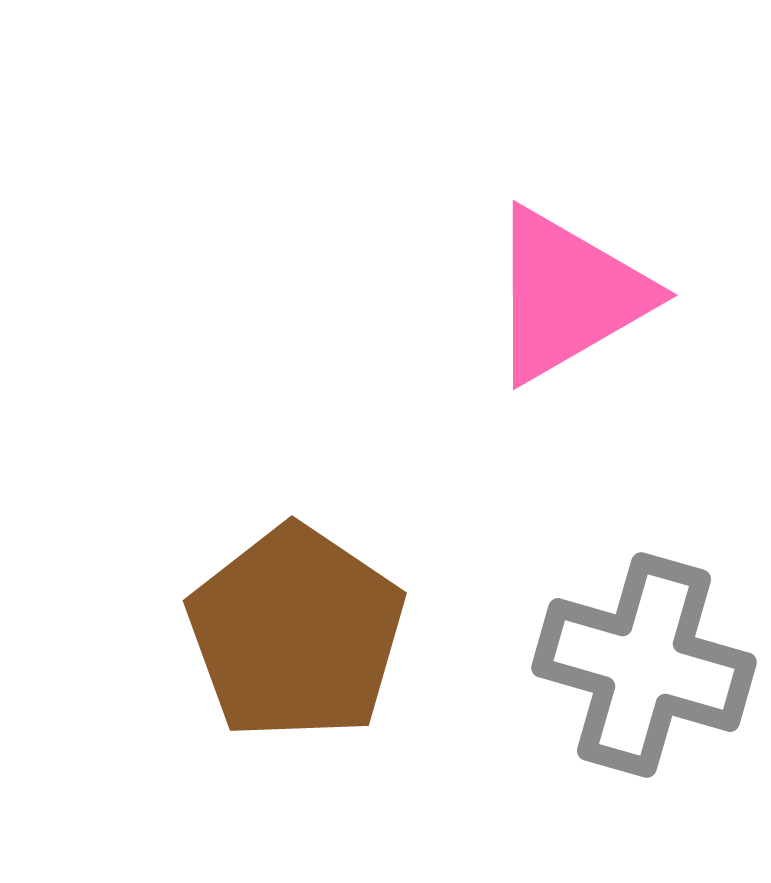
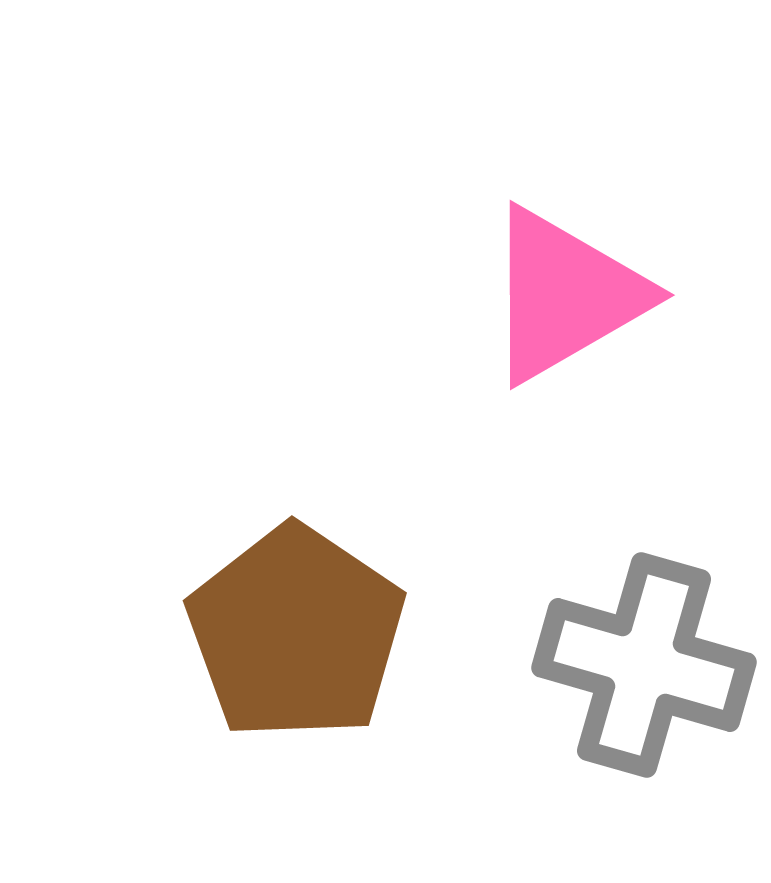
pink triangle: moved 3 px left
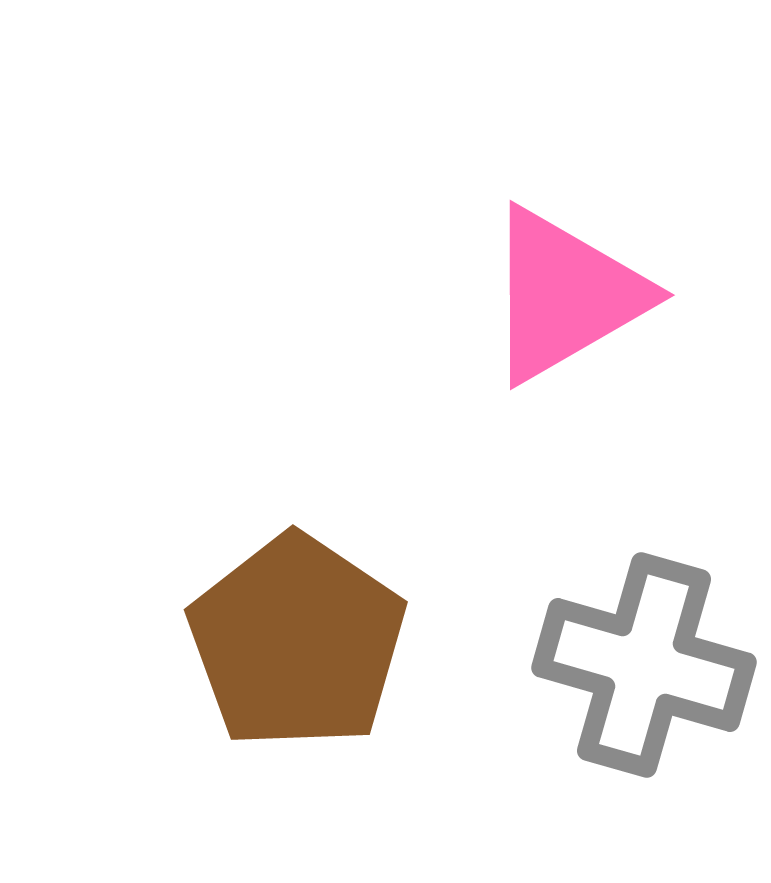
brown pentagon: moved 1 px right, 9 px down
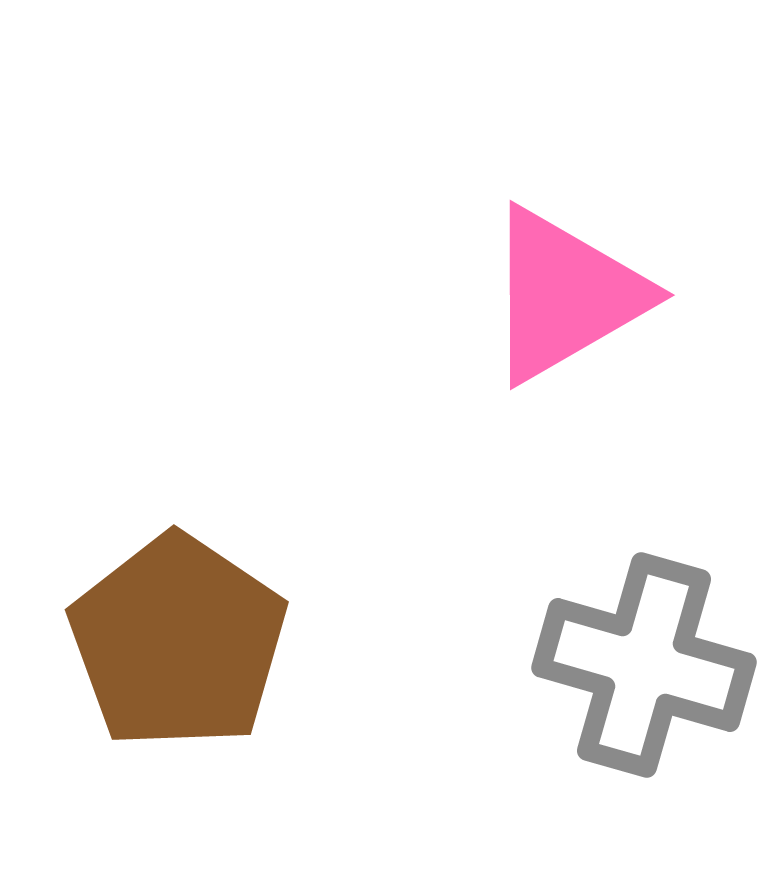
brown pentagon: moved 119 px left
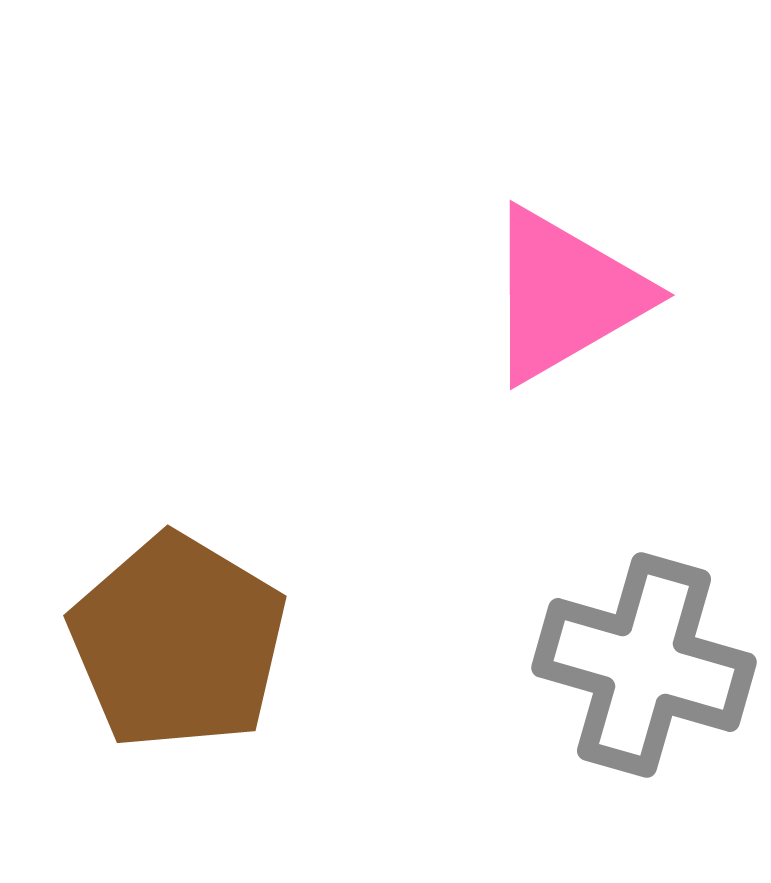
brown pentagon: rotated 3 degrees counterclockwise
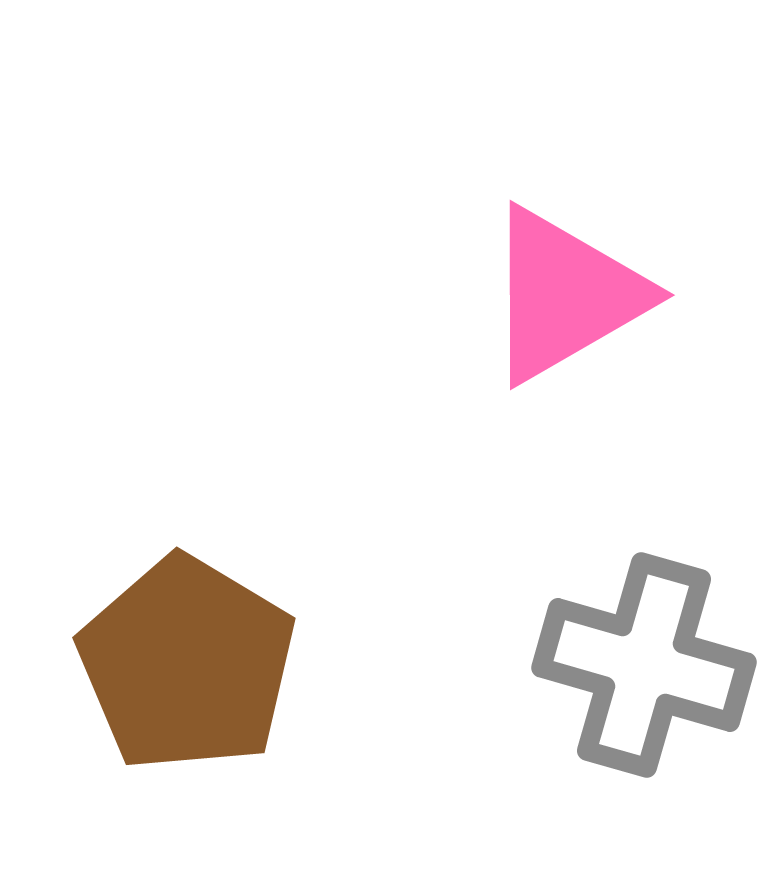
brown pentagon: moved 9 px right, 22 px down
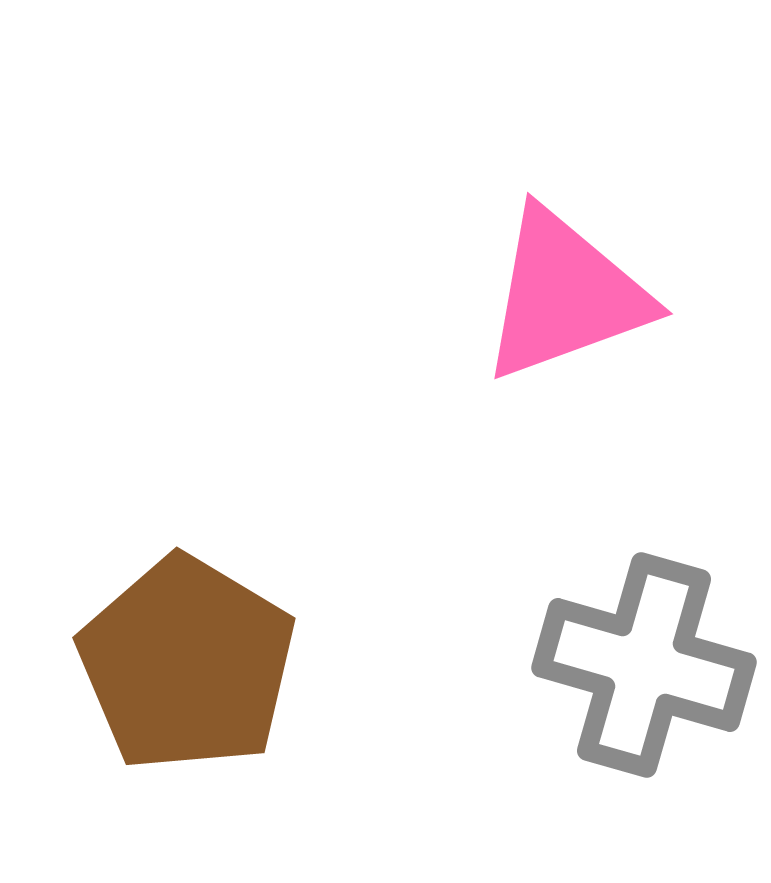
pink triangle: rotated 10 degrees clockwise
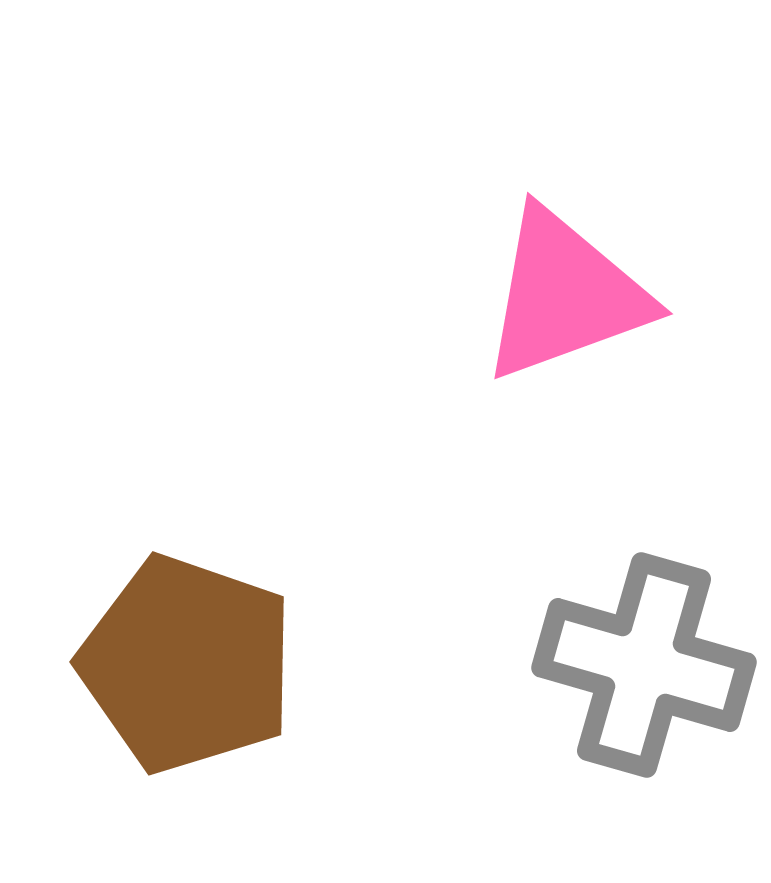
brown pentagon: rotated 12 degrees counterclockwise
